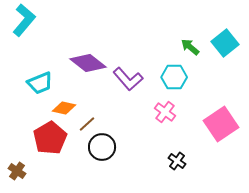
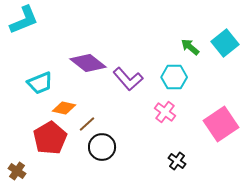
cyan L-shape: rotated 28 degrees clockwise
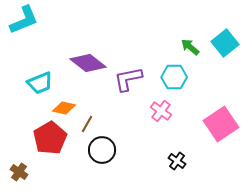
purple L-shape: rotated 120 degrees clockwise
pink cross: moved 4 px left, 1 px up
brown line: rotated 18 degrees counterclockwise
black circle: moved 3 px down
brown cross: moved 2 px right, 1 px down
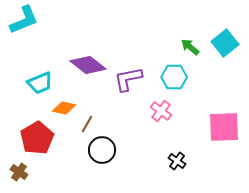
purple diamond: moved 2 px down
pink square: moved 3 px right, 3 px down; rotated 32 degrees clockwise
red pentagon: moved 13 px left
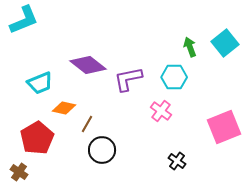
green arrow: rotated 30 degrees clockwise
pink square: rotated 20 degrees counterclockwise
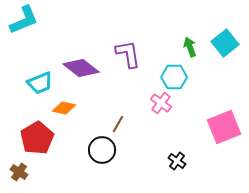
purple diamond: moved 7 px left, 3 px down
purple L-shape: moved 25 px up; rotated 92 degrees clockwise
pink cross: moved 8 px up
brown line: moved 31 px right
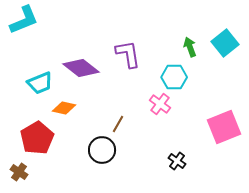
pink cross: moved 1 px left, 1 px down
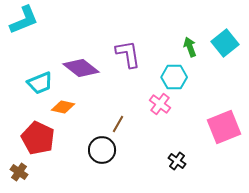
orange diamond: moved 1 px left, 1 px up
red pentagon: moved 1 px right; rotated 16 degrees counterclockwise
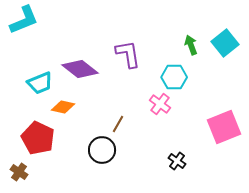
green arrow: moved 1 px right, 2 px up
purple diamond: moved 1 px left, 1 px down
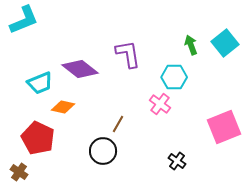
black circle: moved 1 px right, 1 px down
